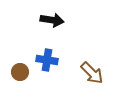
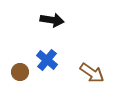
blue cross: rotated 30 degrees clockwise
brown arrow: rotated 10 degrees counterclockwise
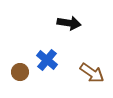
black arrow: moved 17 px right, 3 px down
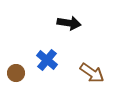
brown circle: moved 4 px left, 1 px down
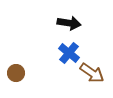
blue cross: moved 22 px right, 7 px up
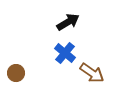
black arrow: moved 1 px left, 1 px up; rotated 40 degrees counterclockwise
blue cross: moved 4 px left
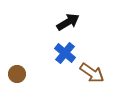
brown circle: moved 1 px right, 1 px down
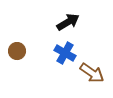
blue cross: rotated 10 degrees counterclockwise
brown circle: moved 23 px up
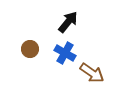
black arrow: rotated 20 degrees counterclockwise
brown circle: moved 13 px right, 2 px up
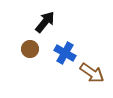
black arrow: moved 23 px left
